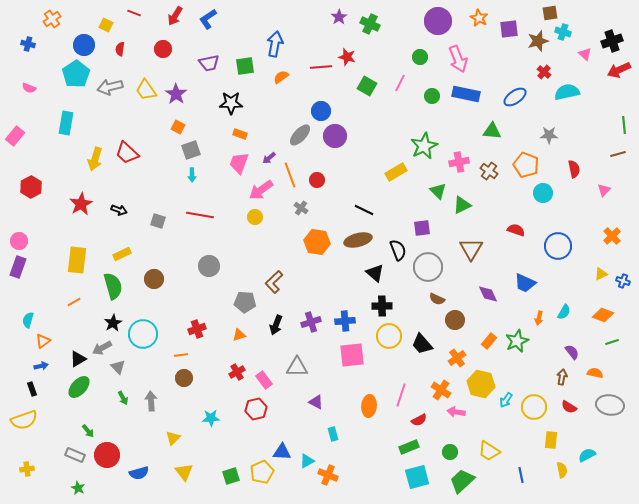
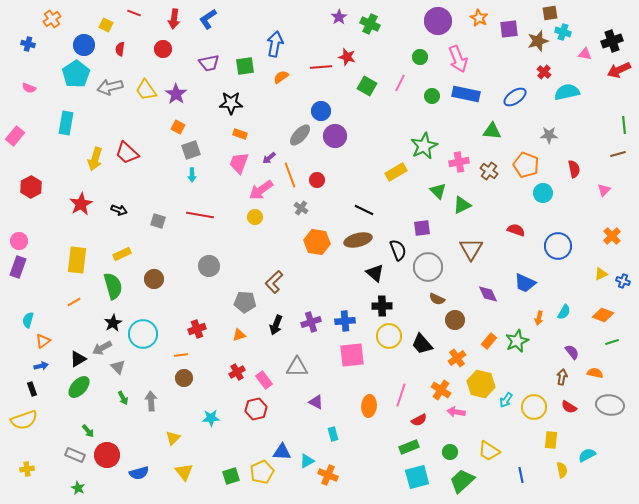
red arrow at (175, 16): moved 1 px left, 3 px down; rotated 24 degrees counterclockwise
pink triangle at (585, 54): rotated 32 degrees counterclockwise
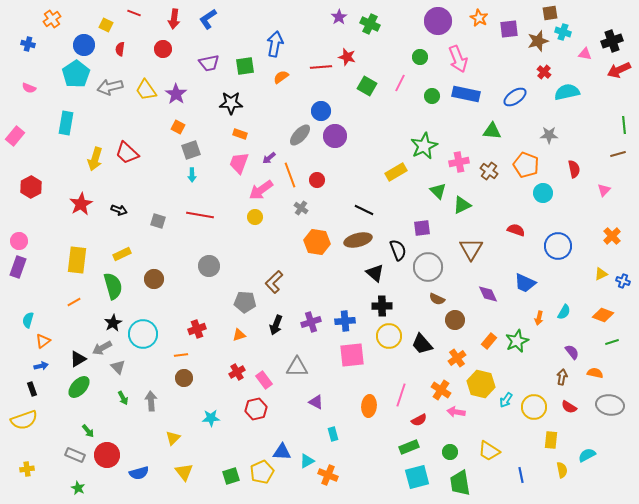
green trapezoid at (462, 481): moved 2 px left, 2 px down; rotated 56 degrees counterclockwise
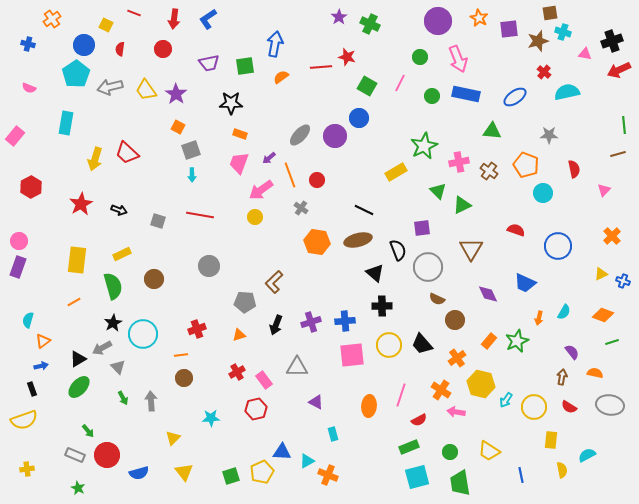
blue circle at (321, 111): moved 38 px right, 7 px down
yellow circle at (389, 336): moved 9 px down
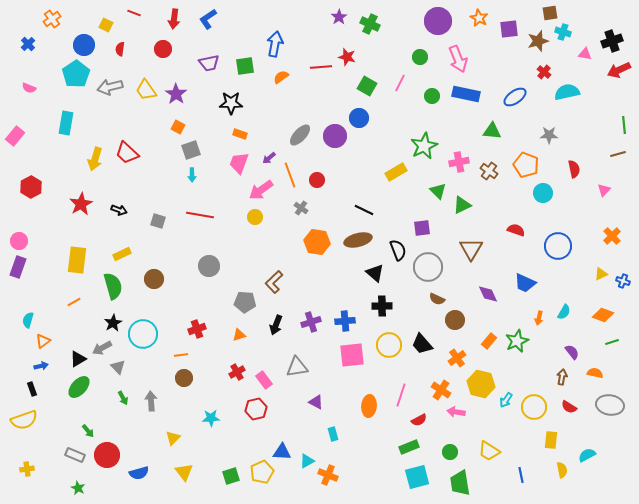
blue cross at (28, 44): rotated 32 degrees clockwise
gray triangle at (297, 367): rotated 10 degrees counterclockwise
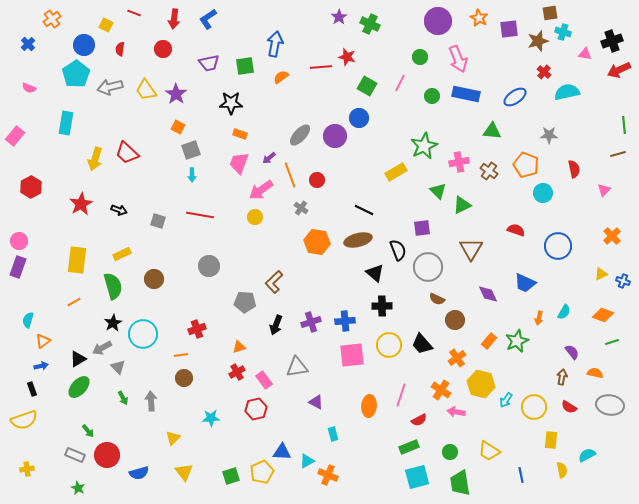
orange triangle at (239, 335): moved 12 px down
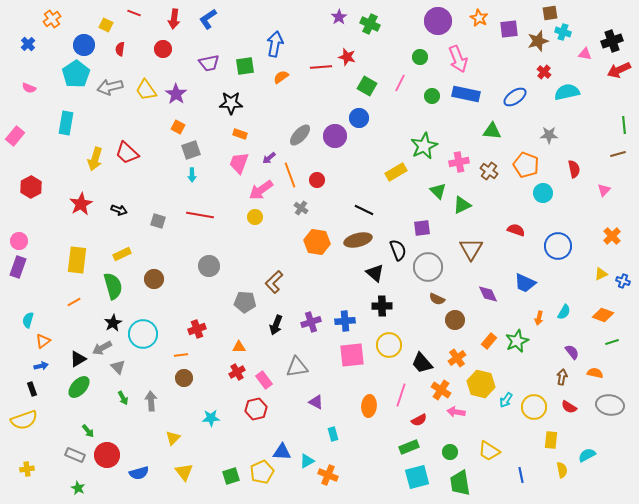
black trapezoid at (422, 344): moved 19 px down
orange triangle at (239, 347): rotated 16 degrees clockwise
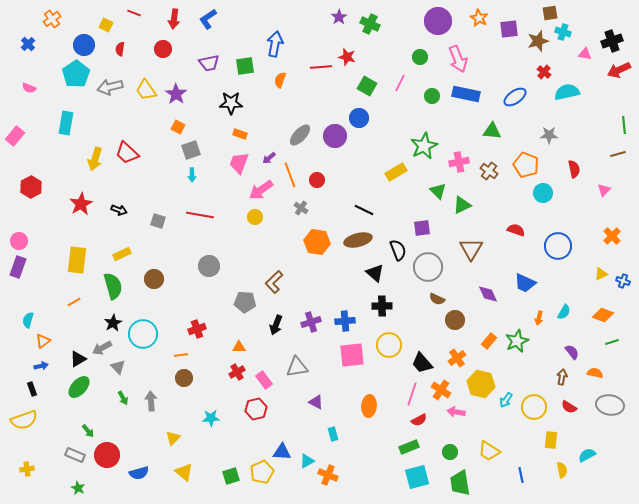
orange semicircle at (281, 77): moved 1 px left, 3 px down; rotated 35 degrees counterclockwise
pink line at (401, 395): moved 11 px right, 1 px up
yellow triangle at (184, 472): rotated 12 degrees counterclockwise
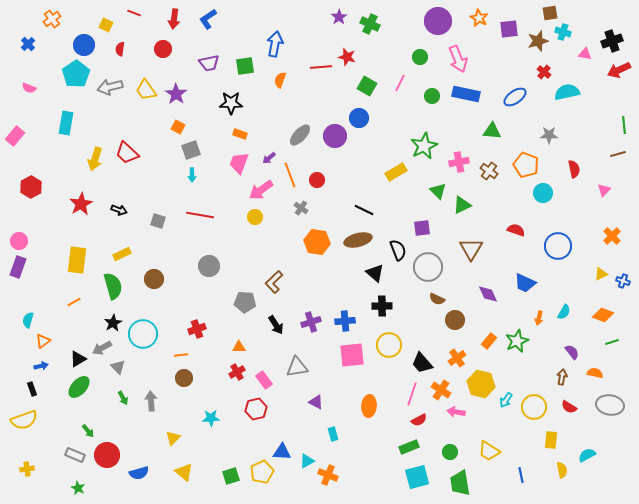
black arrow at (276, 325): rotated 54 degrees counterclockwise
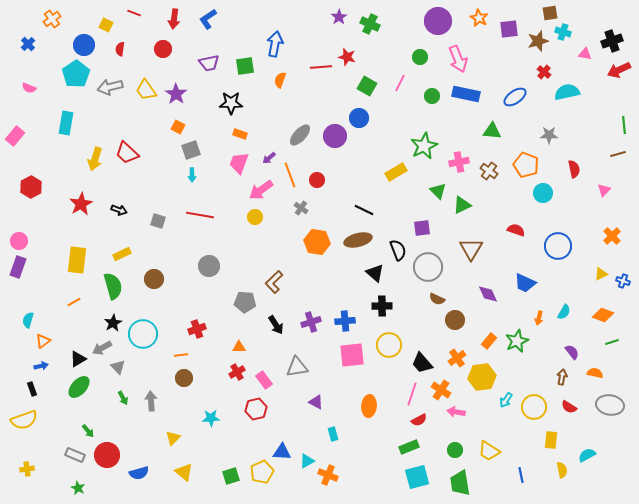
yellow hexagon at (481, 384): moved 1 px right, 7 px up; rotated 20 degrees counterclockwise
green circle at (450, 452): moved 5 px right, 2 px up
